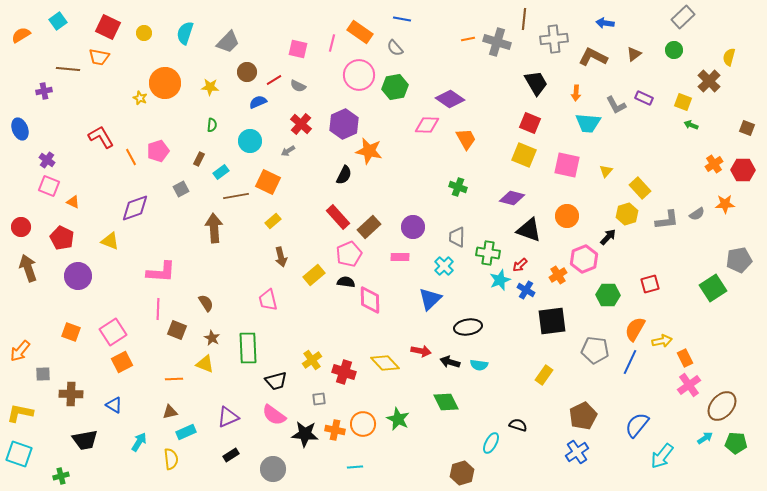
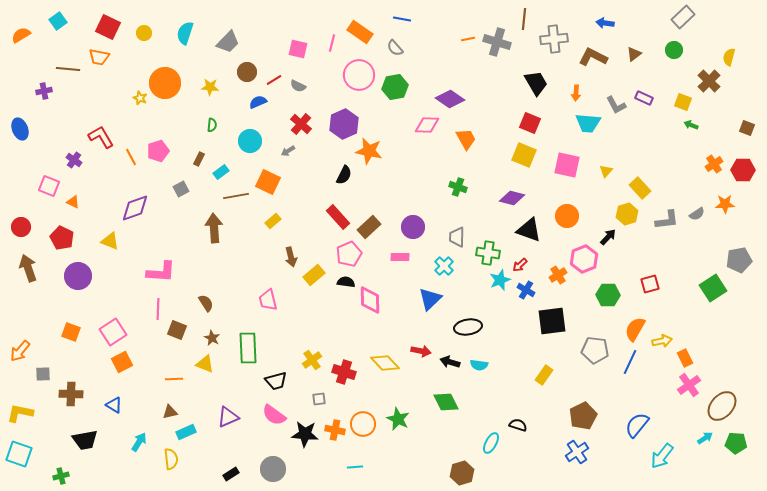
purple cross at (47, 160): moved 27 px right
brown arrow at (281, 257): moved 10 px right
black rectangle at (231, 455): moved 19 px down
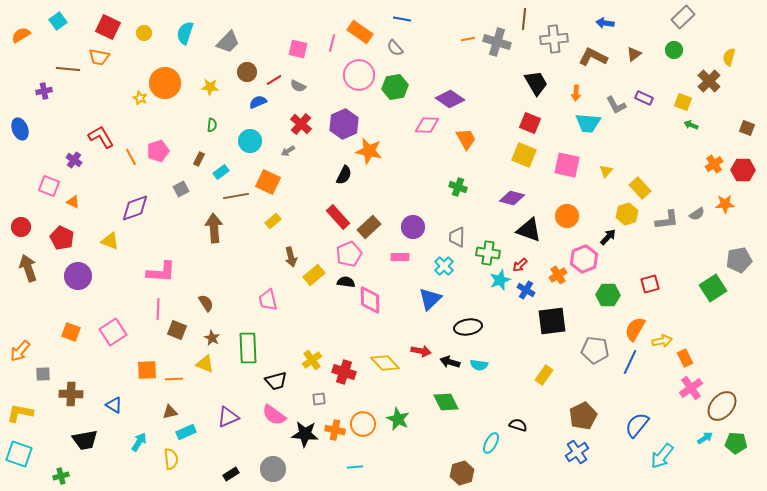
orange square at (122, 362): moved 25 px right, 8 px down; rotated 25 degrees clockwise
pink cross at (689, 385): moved 2 px right, 3 px down
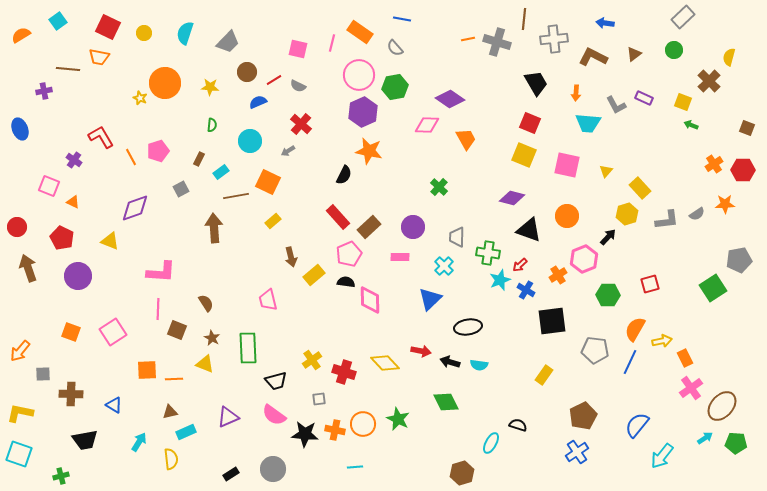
purple hexagon at (344, 124): moved 19 px right, 12 px up
green cross at (458, 187): moved 19 px left; rotated 24 degrees clockwise
red circle at (21, 227): moved 4 px left
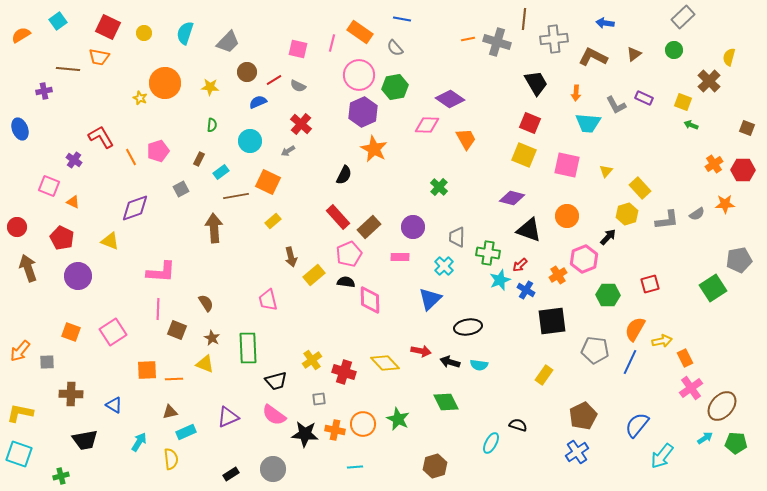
orange star at (369, 151): moved 5 px right, 2 px up; rotated 16 degrees clockwise
gray square at (43, 374): moved 4 px right, 12 px up
brown hexagon at (462, 473): moved 27 px left, 7 px up
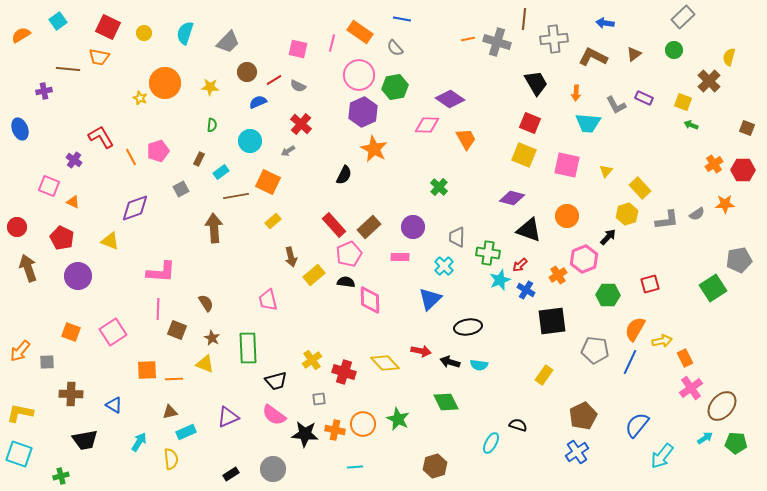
red rectangle at (338, 217): moved 4 px left, 8 px down
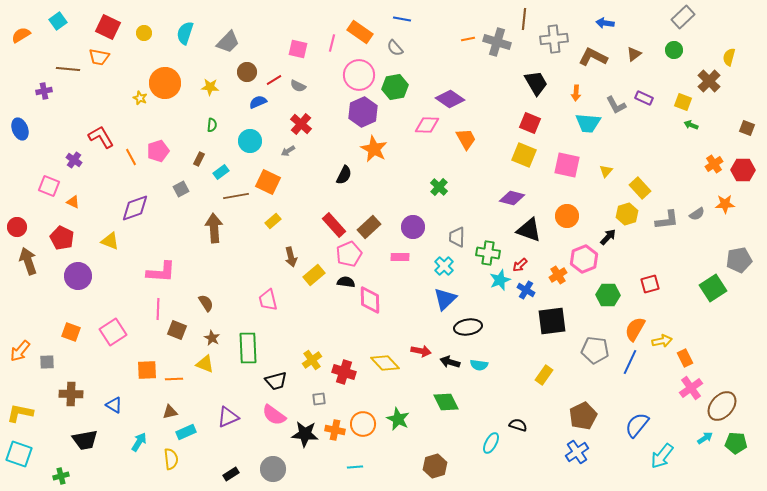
brown arrow at (28, 268): moved 7 px up
blue triangle at (430, 299): moved 15 px right
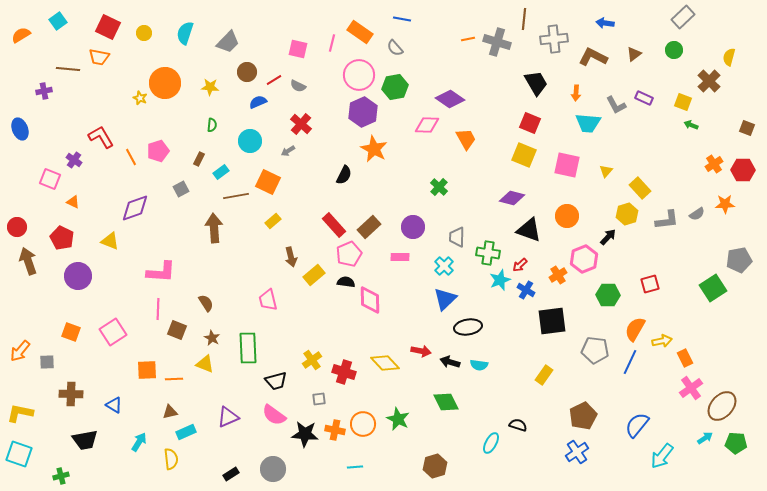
pink square at (49, 186): moved 1 px right, 7 px up
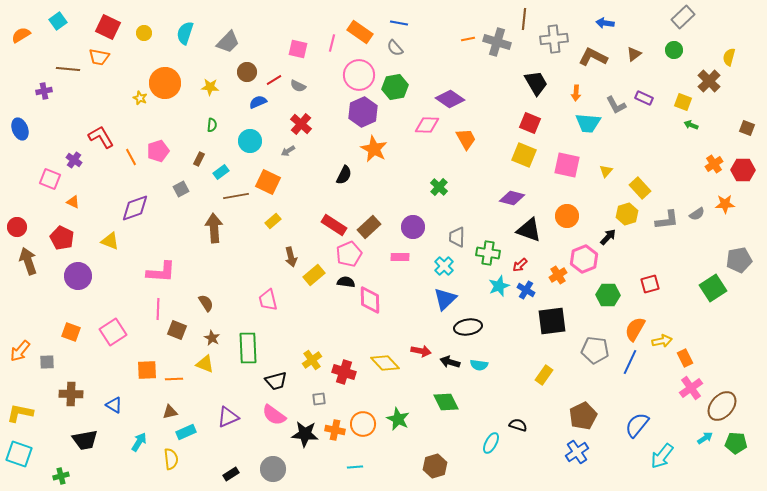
blue line at (402, 19): moved 3 px left, 4 px down
red rectangle at (334, 225): rotated 15 degrees counterclockwise
cyan star at (500, 280): moved 1 px left, 6 px down
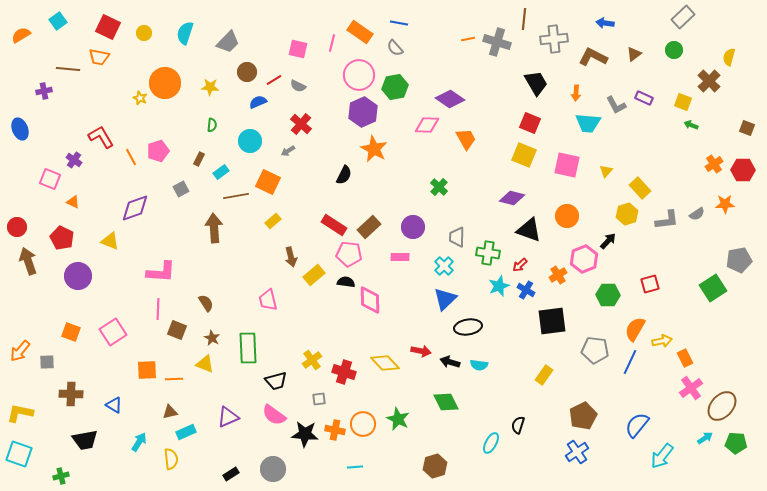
black arrow at (608, 237): moved 4 px down
pink pentagon at (349, 254): rotated 30 degrees clockwise
black semicircle at (518, 425): rotated 90 degrees counterclockwise
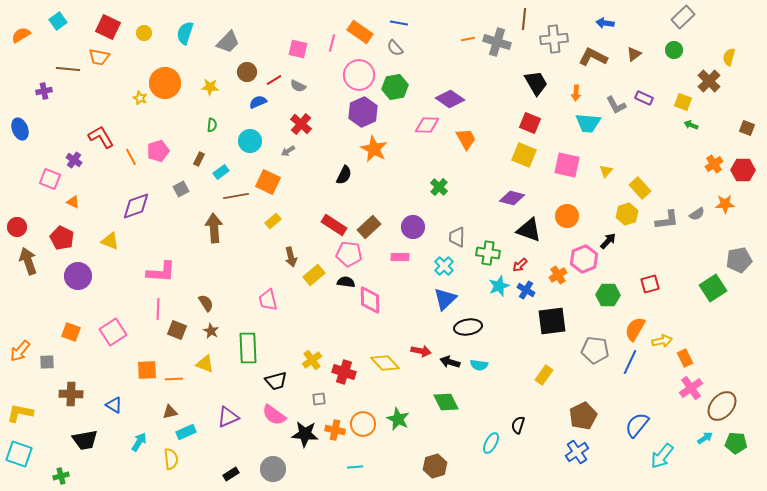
purple diamond at (135, 208): moved 1 px right, 2 px up
brown star at (212, 338): moved 1 px left, 7 px up
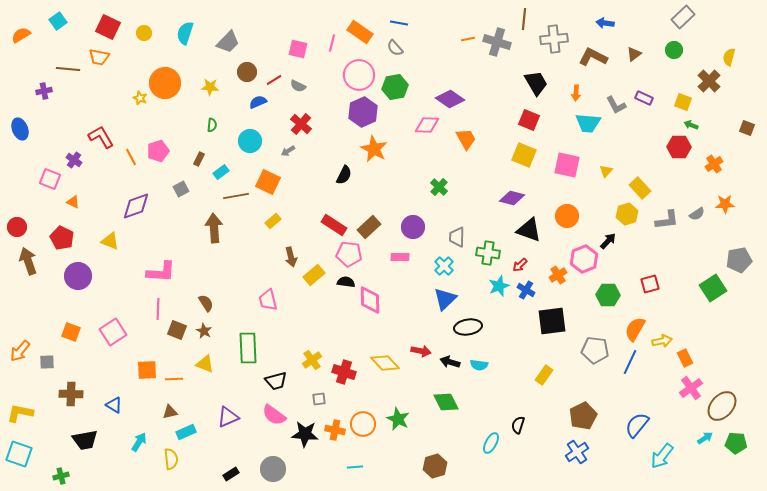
red square at (530, 123): moved 1 px left, 3 px up
red hexagon at (743, 170): moved 64 px left, 23 px up
brown star at (211, 331): moved 7 px left
